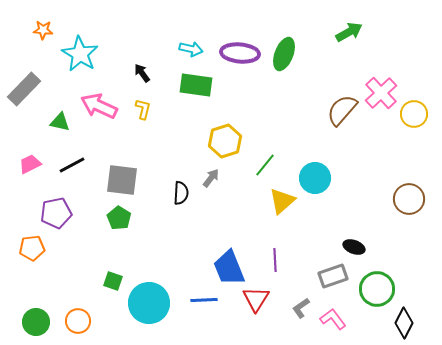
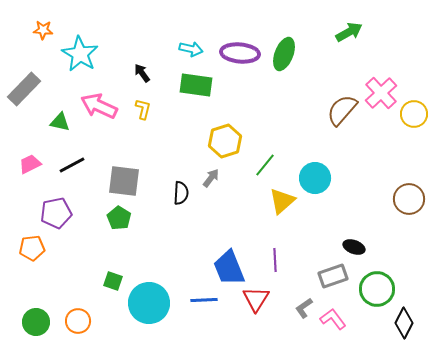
gray square at (122, 180): moved 2 px right, 1 px down
gray L-shape at (301, 308): moved 3 px right
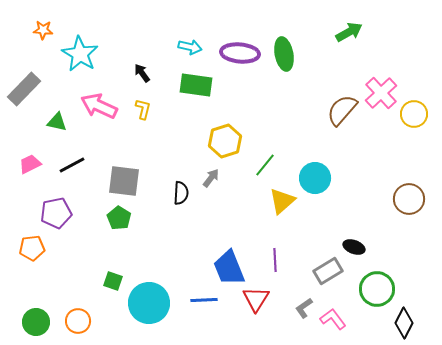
cyan arrow at (191, 49): moved 1 px left, 2 px up
green ellipse at (284, 54): rotated 32 degrees counterclockwise
green triangle at (60, 122): moved 3 px left
gray rectangle at (333, 276): moved 5 px left, 5 px up; rotated 12 degrees counterclockwise
